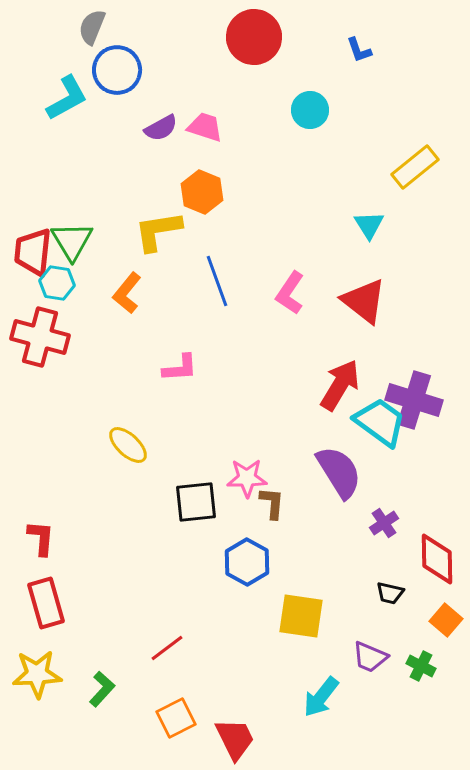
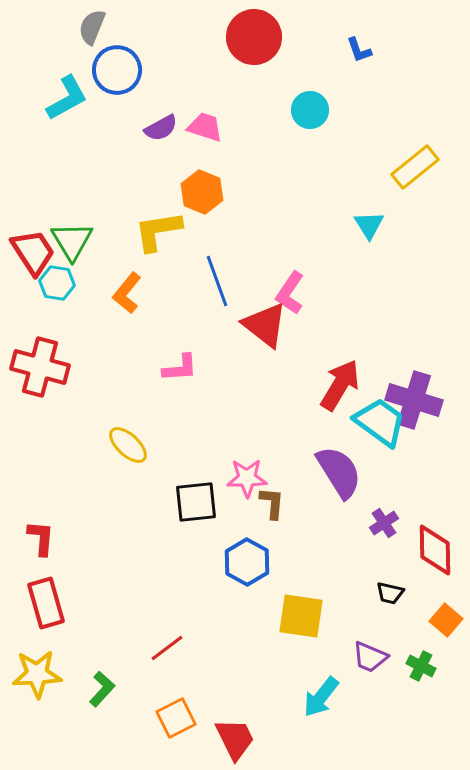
red trapezoid at (33, 252): rotated 141 degrees clockwise
red triangle at (364, 301): moved 99 px left, 24 px down
red cross at (40, 337): moved 30 px down
red diamond at (437, 559): moved 2 px left, 9 px up
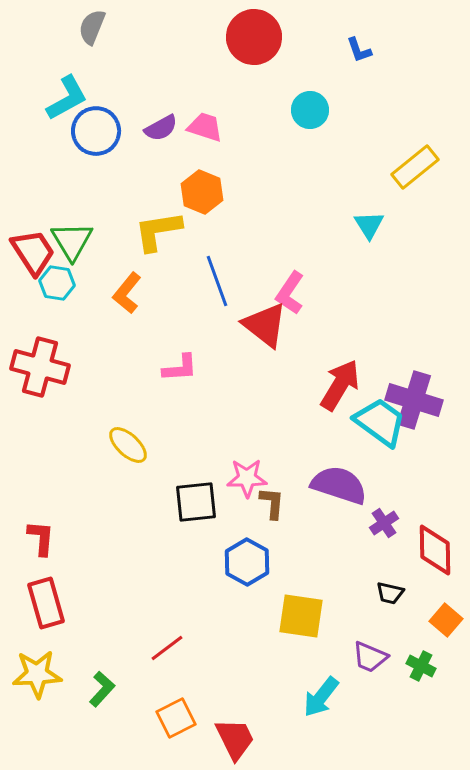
blue circle at (117, 70): moved 21 px left, 61 px down
purple semicircle at (339, 472): moved 13 px down; rotated 40 degrees counterclockwise
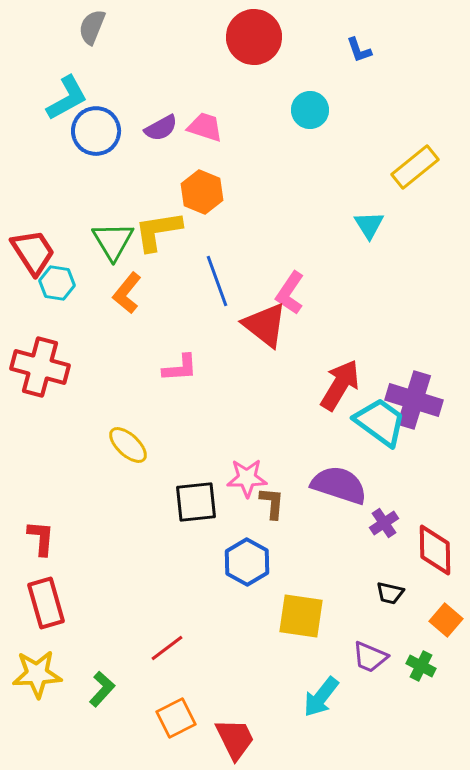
green triangle at (72, 241): moved 41 px right
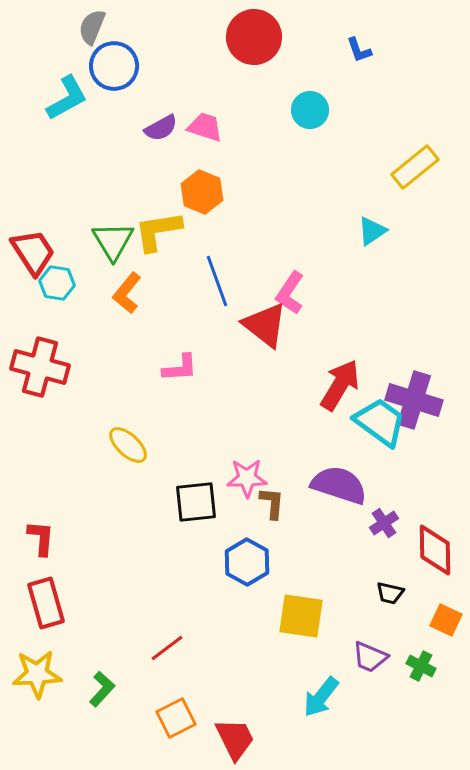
blue circle at (96, 131): moved 18 px right, 65 px up
cyan triangle at (369, 225): moved 3 px right, 6 px down; rotated 28 degrees clockwise
orange square at (446, 620): rotated 16 degrees counterclockwise
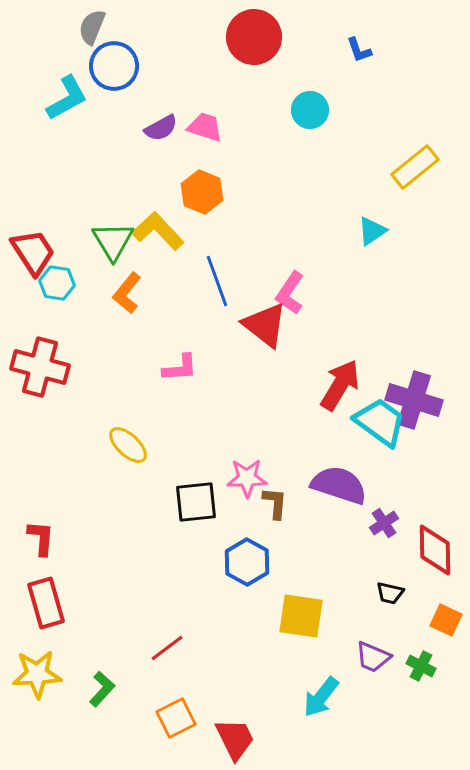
yellow L-shape at (158, 231): rotated 56 degrees clockwise
brown L-shape at (272, 503): moved 3 px right
purple trapezoid at (370, 657): moved 3 px right
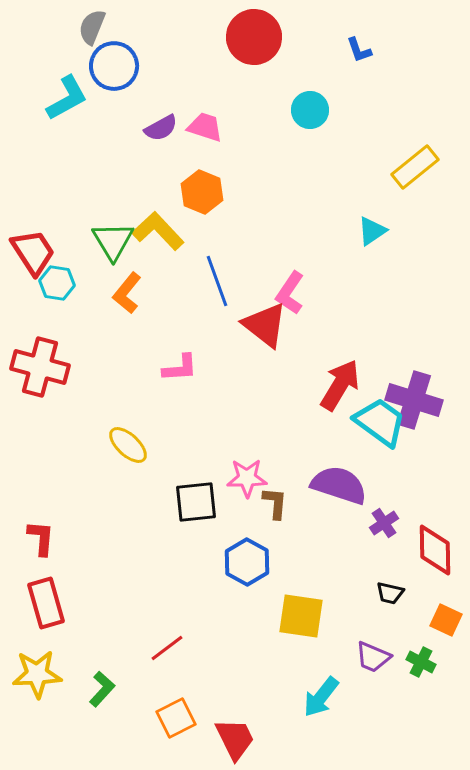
green cross at (421, 666): moved 4 px up
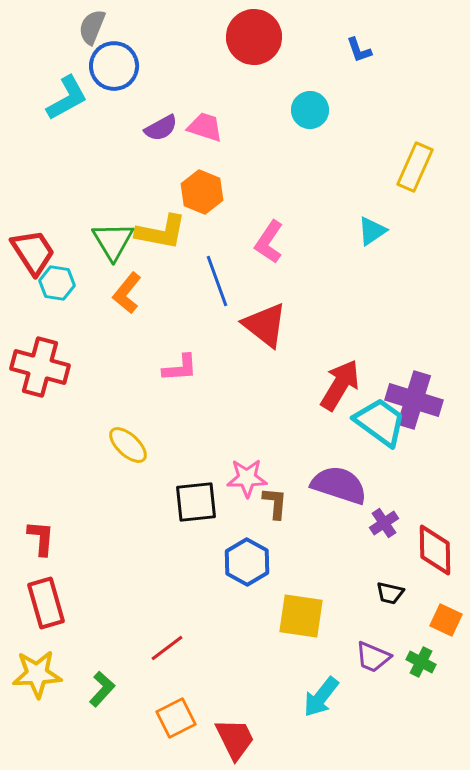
yellow rectangle at (415, 167): rotated 27 degrees counterclockwise
yellow L-shape at (158, 231): moved 3 px right, 1 px down; rotated 144 degrees clockwise
pink L-shape at (290, 293): moved 21 px left, 51 px up
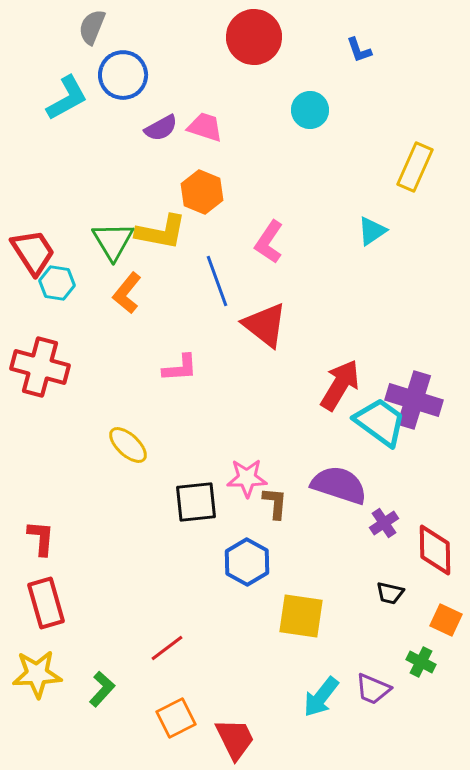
blue circle at (114, 66): moved 9 px right, 9 px down
purple trapezoid at (373, 657): moved 32 px down
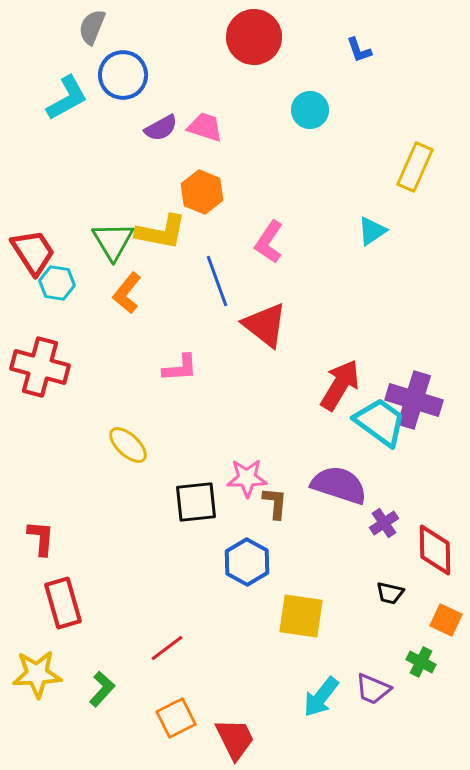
red rectangle at (46, 603): moved 17 px right
